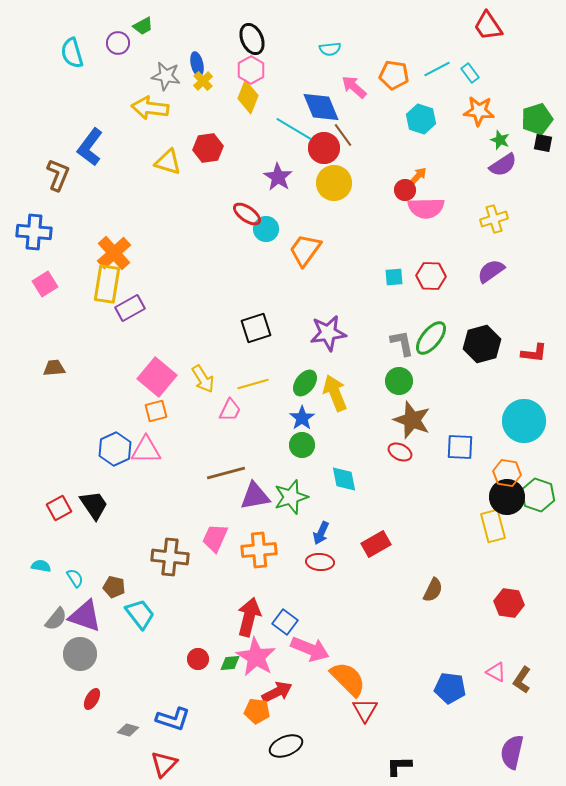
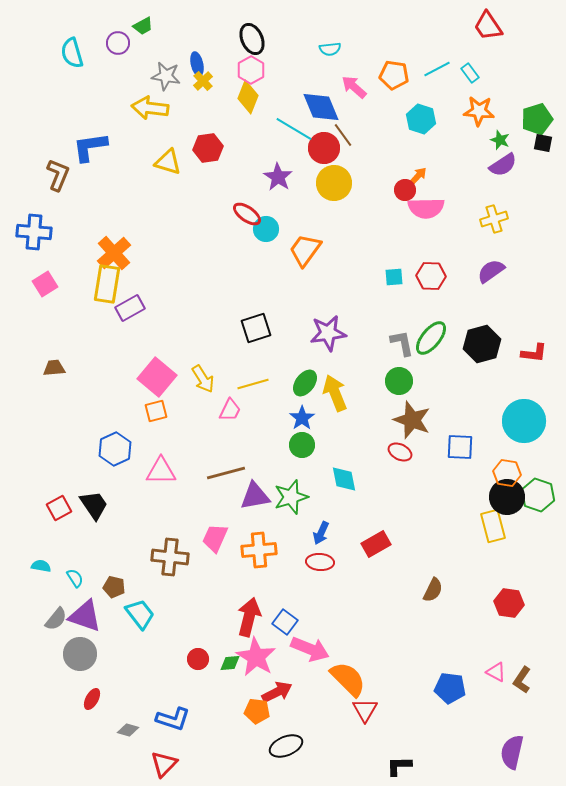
blue L-shape at (90, 147): rotated 45 degrees clockwise
pink triangle at (146, 450): moved 15 px right, 21 px down
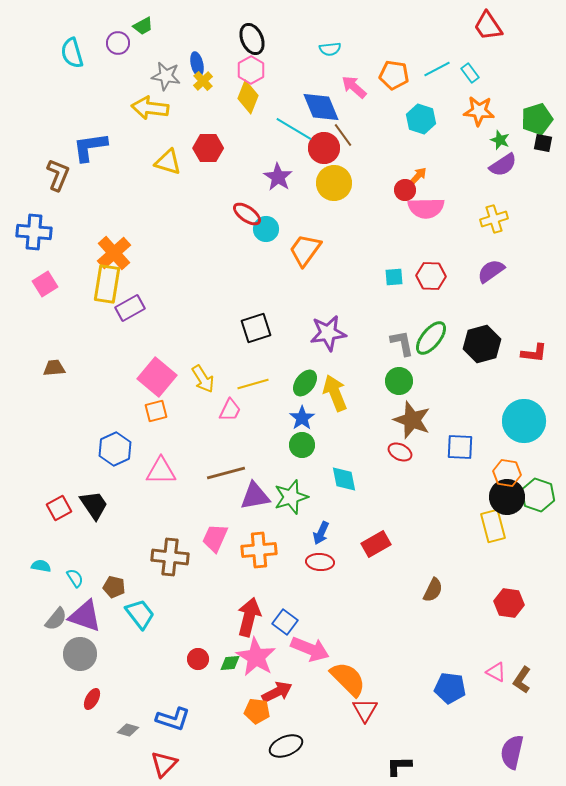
red hexagon at (208, 148): rotated 8 degrees clockwise
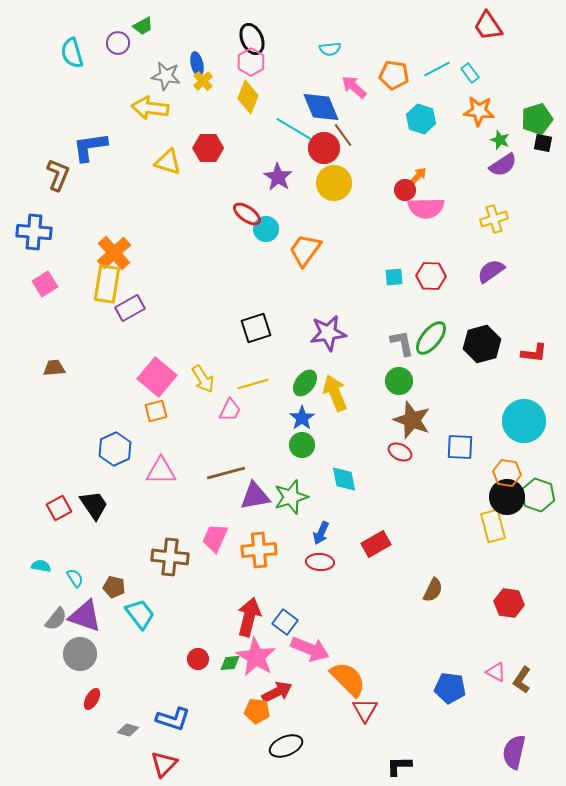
pink hexagon at (251, 70): moved 8 px up
purple semicircle at (512, 752): moved 2 px right
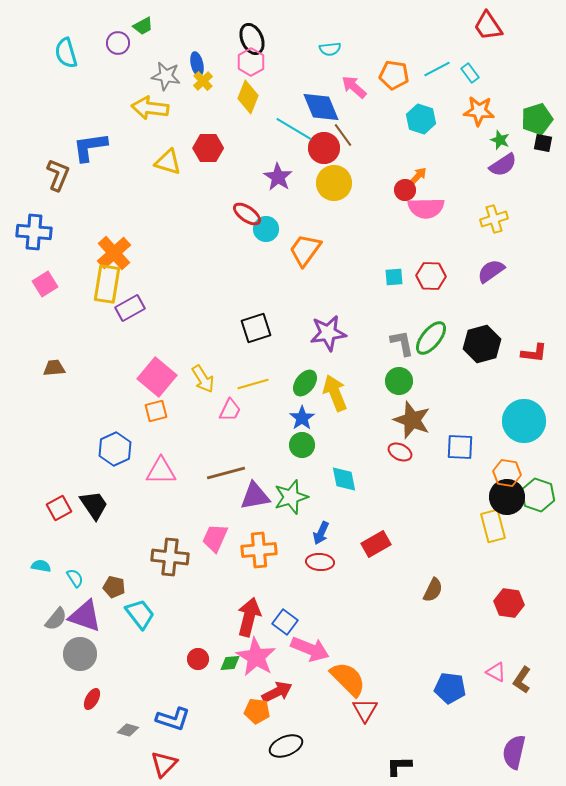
cyan semicircle at (72, 53): moved 6 px left
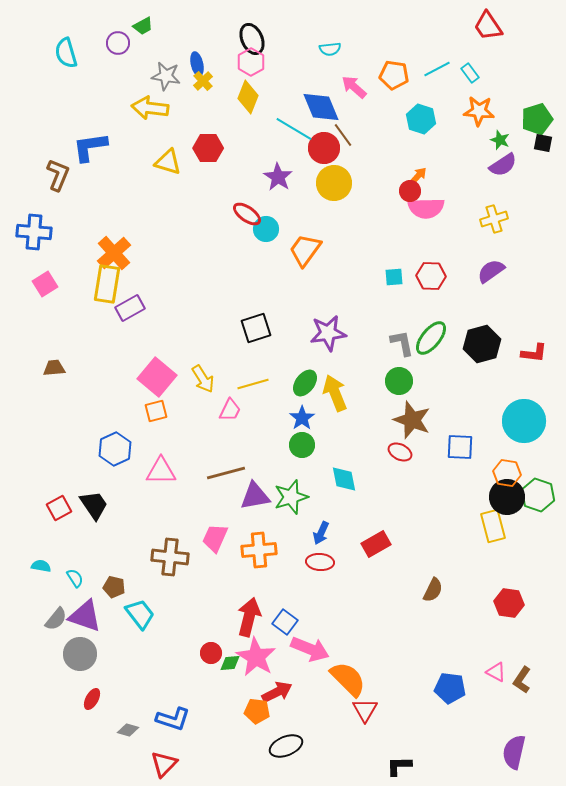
red circle at (405, 190): moved 5 px right, 1 px down
red circle at (198, 659): moved 13 px right, 6 px up
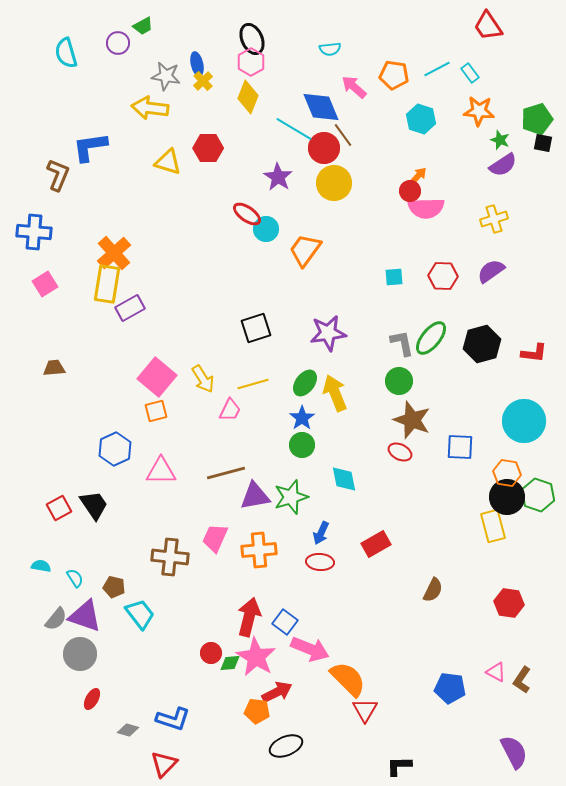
red hexagon at (431, 276): moved 12 px right
purple semicircle at (514, 752): rotated 140 degrees clockwise
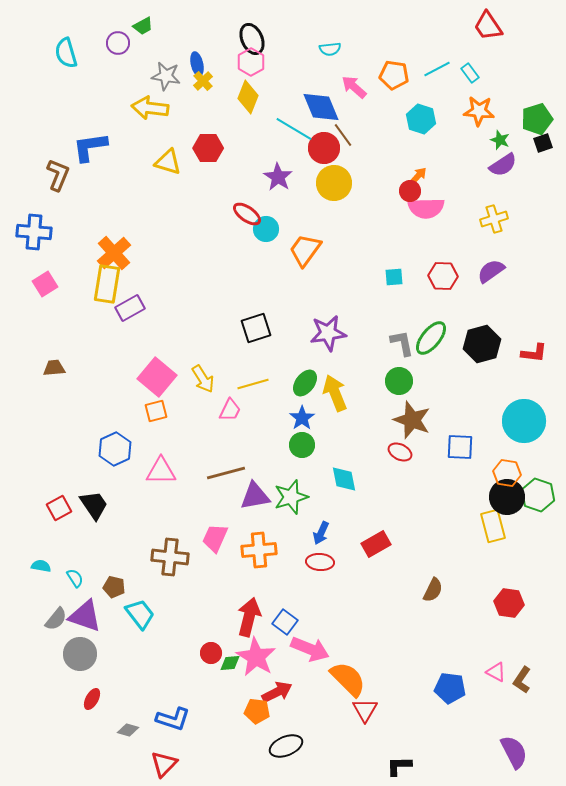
black square at (543, 143): rotated 30 degrees counterclockwise
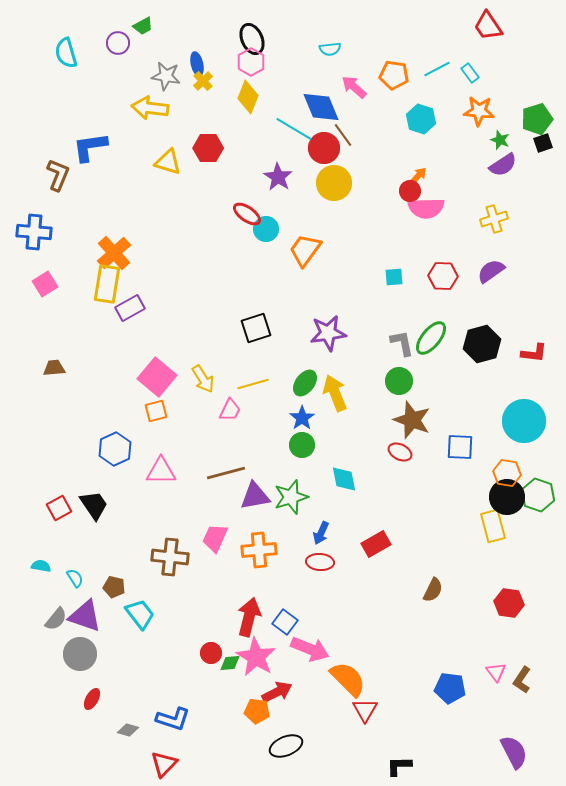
pink triangle at (496, 672): rotated 25 degrees clockwise
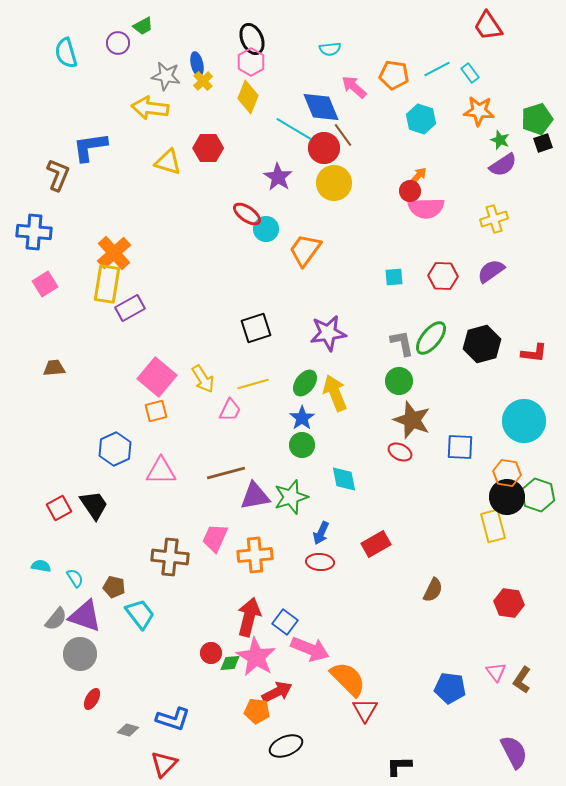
orange cross at (259, 550): moved 4 px left, 5 px down
